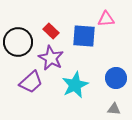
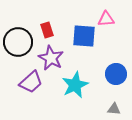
red rectangle: moved 4 px left, 1 px up; rotated 28 degrees clockwise
blue circle: moved 4 px up
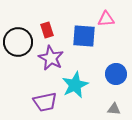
purple trapezoid: moved 14 px right, 20 px down; rotated 30 degrees clockwise
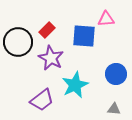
red rectangle: rotated 63 degrees clockwise
purple trapezoid: moved 3 px left, 2 px up; rotated 25 degrees counterclockwise
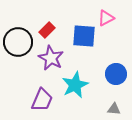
pink triangle: moved 1 px up; rotated 24 degrees counterclockwise
purple trapezoid: rotated 30 degrees counterclockwise
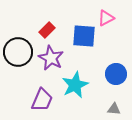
black circle: moved 10 px down
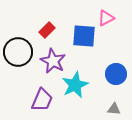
purple star: moved 2 px right, 3 px down
